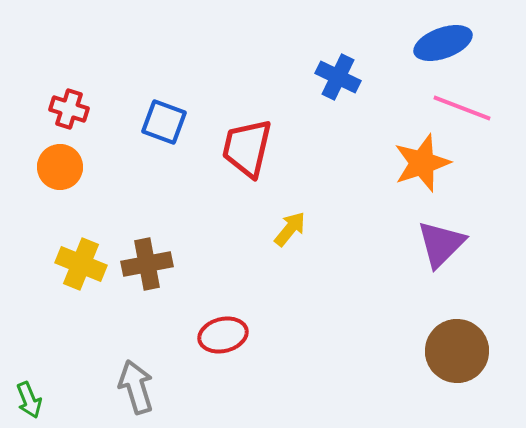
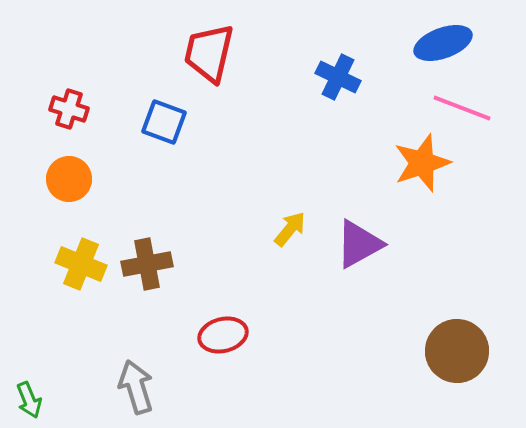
red trapezoid: moved 38 px left, 95 px up
orange circle: moved 9 px right, 12 px down
purple triangle: moved 82 px left; rotated 16 degrees clockwise
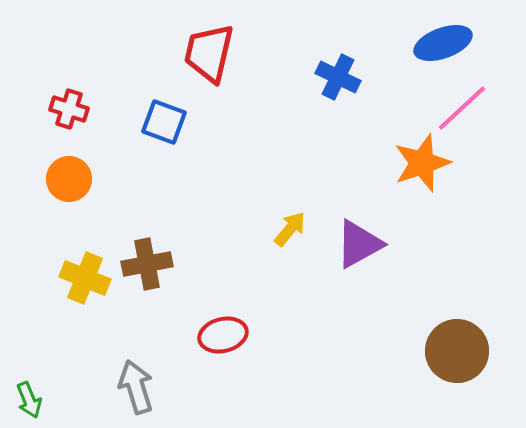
pink line: rotated 64 degrees counterclockwise
yellow cross: moved 4 px right, 14 px down
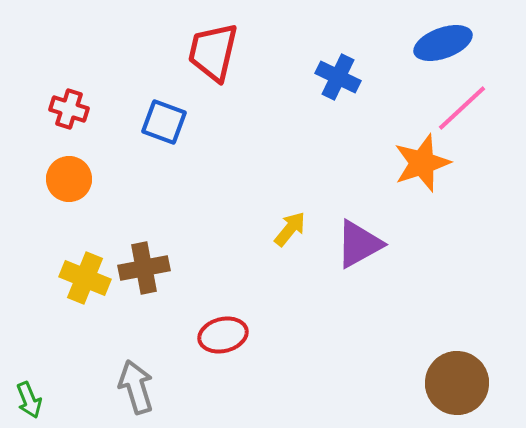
red trapezoid: moved 4 px right, 1 px up
brown cross: moved 3 px left, 4 px down
brown circle: moved 32 px down
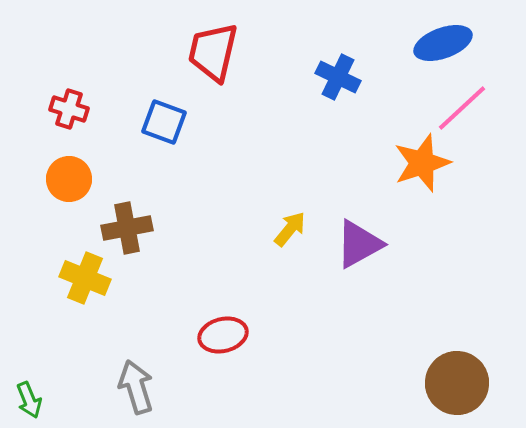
brown cross: moved 17 px left, 40 px up
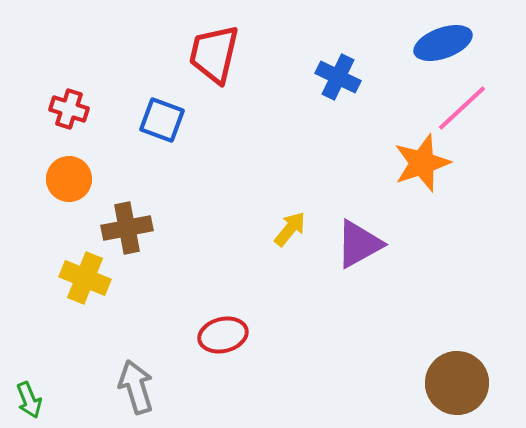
red trapezoid: moved 1 px right, 2 px down
blue square: moved 2 px left, 2 px up
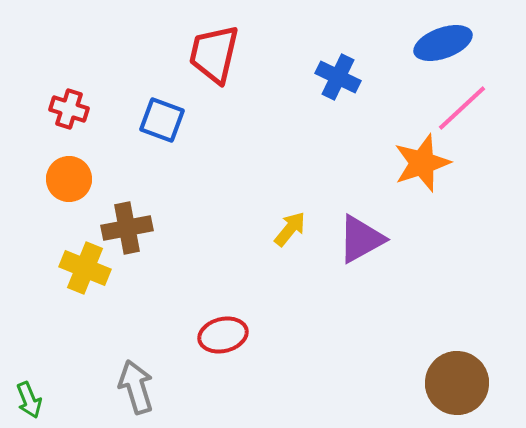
purple triangle: moved 2 px right, 5 px up
yellow cross: moved 10 px up
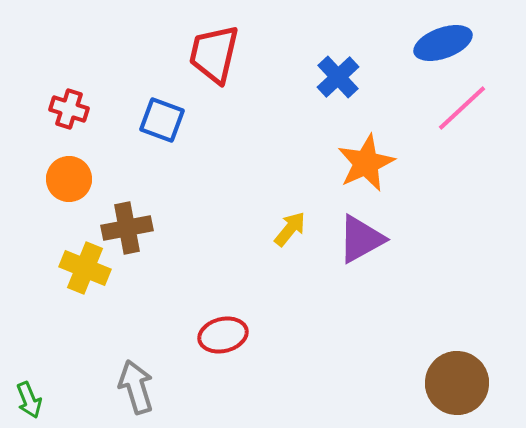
blue cross: rotated 21 degrees clockwise
orange star: moved 56 px left; rotated 6 degrees counterclockwise
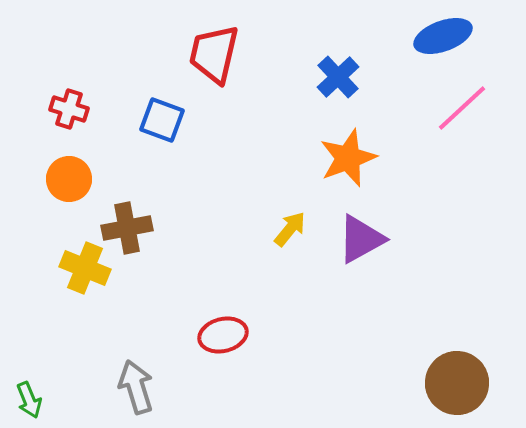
blue ellipse: moved 7 px up
orange star: moved 18 px left, 5 px up; rotated 4 degrees clockwise
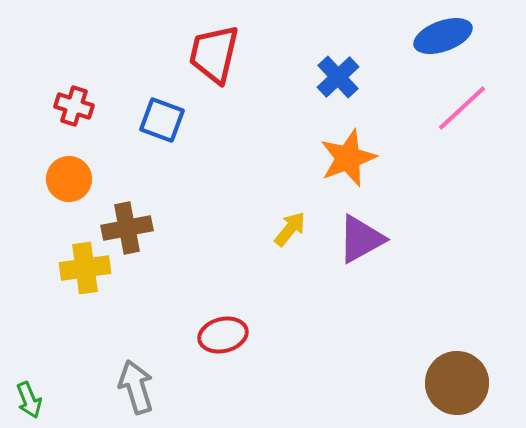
red cross: moved 5 px right, 3 px up
yellow cross: rotated 30 degrees counterclockwise
